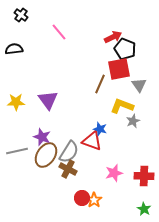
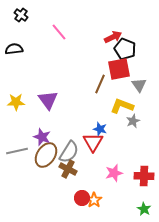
red triangle: moved 1 px right, 1 px down; rotated 40 degrees clockwise
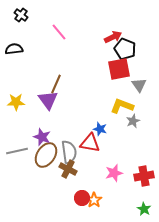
brown line: moved 44 px left
red triangle: moved 3 px left, 1 px down; rotated 50 degrees counterclockwise
gray semicircle: rotated 40 degrees counterclockwise
red cross: rotated 12 degrees counterclockwise
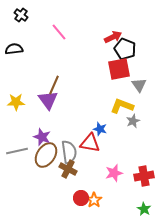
brown line: moved 2 px left, 1 px down
red circle: moved 1 px left
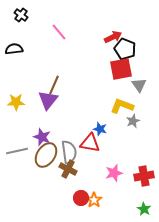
red square: moved 2 px right
purple triangle: rotated 15 degrees clockwise
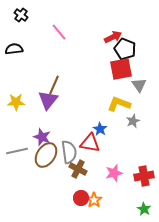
yellow L-shape: moved 3 px left, 2 px up
blue star: rotated 16 degrees clockwise
brown cross: moved 10 px right
